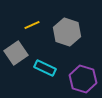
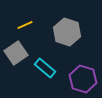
yellow line: moved 7 px left
cyan rectangle: rotated 15 degrees clockwise
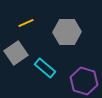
yellow line: moved 1 px right, 2 px up
gray hexagon: rotated 20 degrees counterclockwise
purple hexagon: moved 1 px right, 2 px down
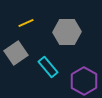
cyan rectangle: moved 3 px right, 1 px up; rotated 10 degrees clockwise
purple hexagon: rotated 12 degrees clockwise
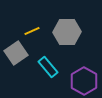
yellow line: moved 6 px right, 8 px down
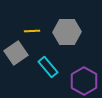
yellow line: rotated 21 degrees clockwise
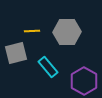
gray square: rotated 20 degrees clockwise
